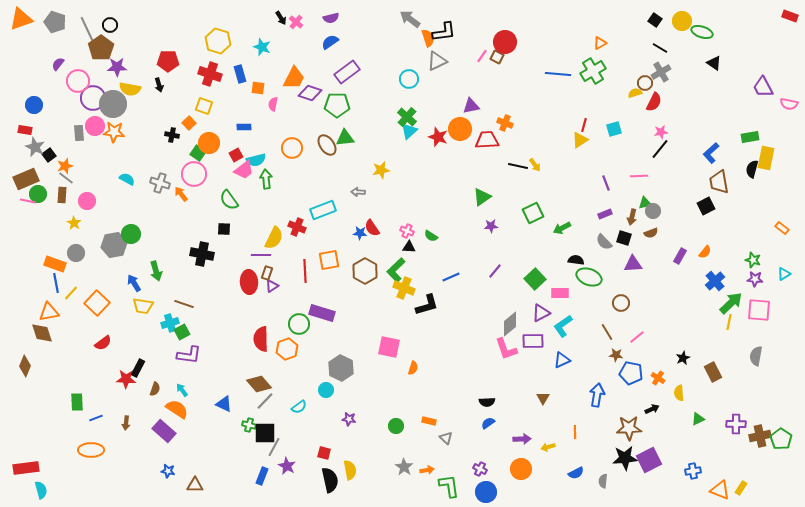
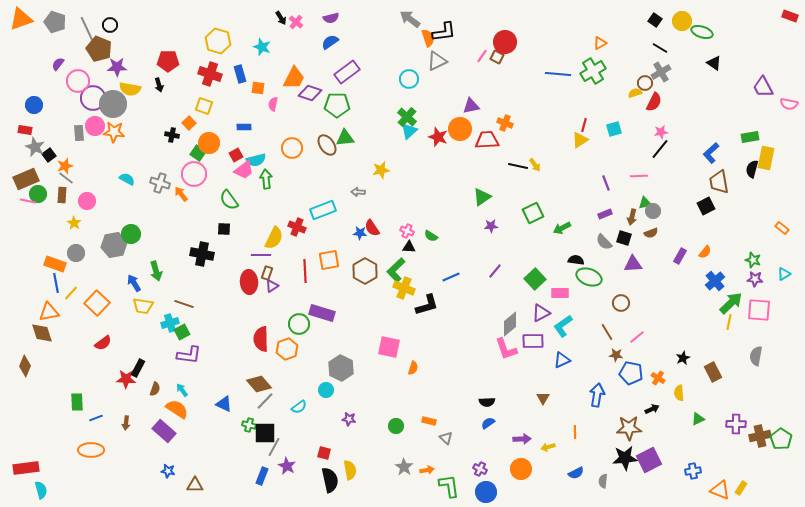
brown pentagon at (101, 48): moved 2 px left, 1 px down; rotated 15 degrees counterclockwise
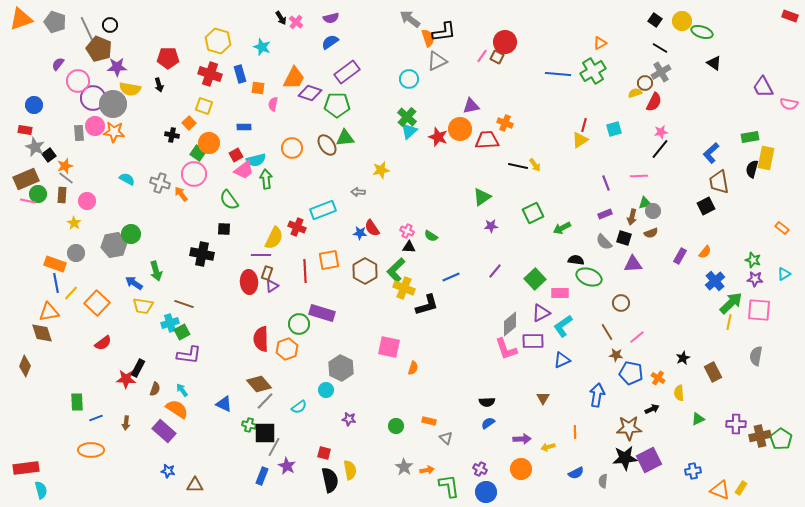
red pentagon at (168, 61): moved 3 px up
blue arrow at (134, 283): rotated 24 degrees counterclockwise
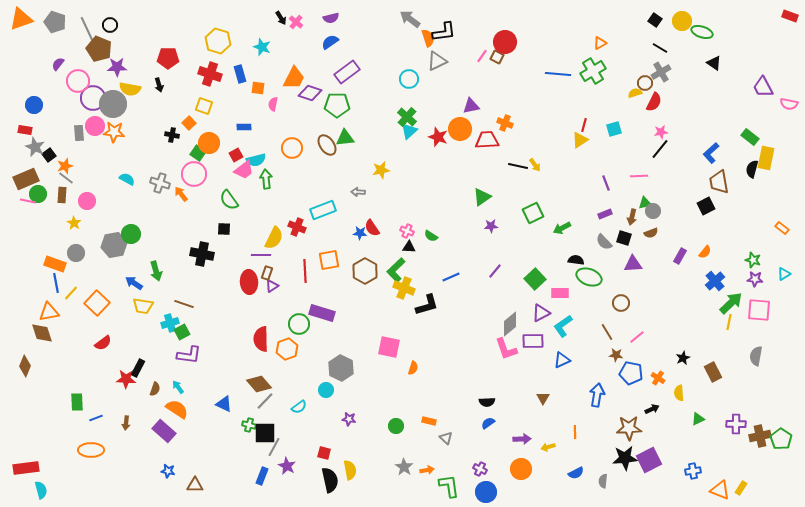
green rectangle at (750, 137): rotated 48 degrees clockwise
cyan arrow at (182, 390): moved 4 px left, 3 px up
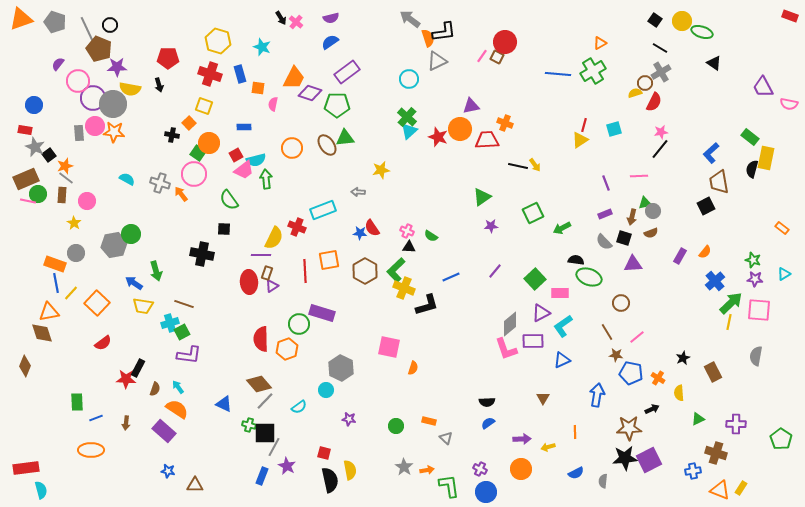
brown cross at (760, 436): moved 44 px left, 17 px down; rotated 30 degrees clockwise
